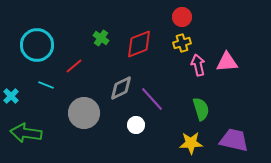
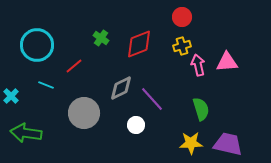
yellow cross: moved 3 px down
purple trapezoid: moved 6 px left, 4 px down
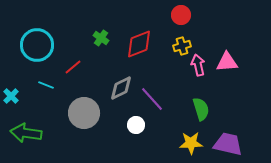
red circle: moved 1 px left, 2 px up
red line: moved 1 px left, 1 px down
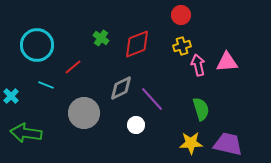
red diamond: moved 2 px left
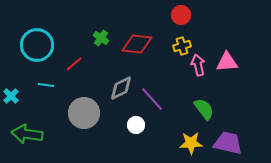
red diamond: rotated 28 degrees clockwise
red line: moved 1 px right, 3 px up
cyan line: rotated 14 degrees counterclockwise
green semicircle: moved 3 px right; rotated 20 degrees counterclockwise
green arrow: moved 1 px right, 1 px down
purple trapezoid: moved 1 px up
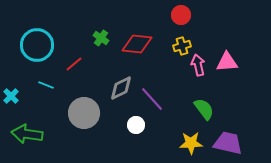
cyan line: rotated 14 degrees clockwise
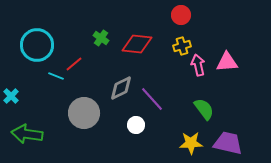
cyan line: moved 10 px right, 9 px up
